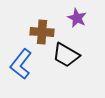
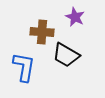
purple star: moved 2 px left, 1 px up
blue L-shape: moved 3 px right, 3 px down; rotated 152 degrees clockwise
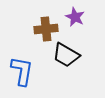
brown cross: moved 4 px right, 3 px up; rotated 10 degrees counterclockwise
blue L-shape: moved 2 px left, 4 px down
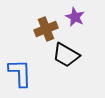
brown cross: rotated 15 degrees counterclockwise
blue L-shape: moved 2 px left, 2 px down; rotated 12 degrees counterclockwise
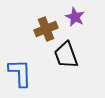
black trapezoid: rotated 40 degrees clockwise
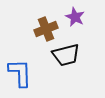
black trapezoid: rotated 84 degrees counterclockwise
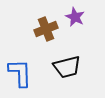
black trapezoid: moved 1 px right, 12 px down
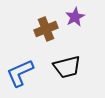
purple star: rotated 18 degrees clockwise
blue L-shape: rotated 112 degrees counterclockwise
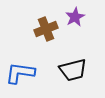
black trapezoid: moved 6 px right, 3 px down
blue L-shape: rotated 32 degrees clockwise
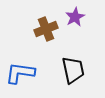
black trapezoid: rotated 88 degrees counterclockwise
